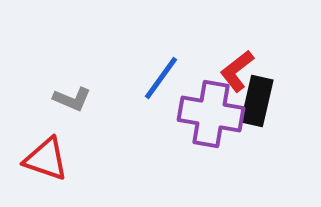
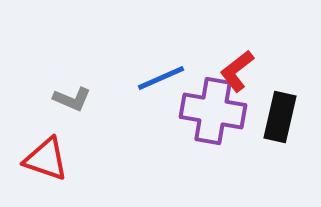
blue line: rotated 30 degrees clockwise
black rectangle: moved 23 px right, 16 px down
purple cross: moved 2 px right, 3 px up
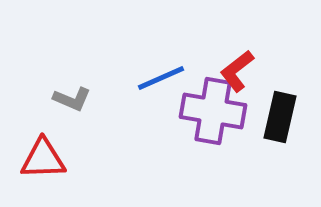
red triangle: moved 3 px left; rotated 21 degrees counterclockwise
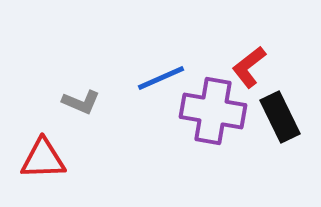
red L-shape: moved 12 px right, 4 px up
gray L-shape: moved 9 px right, 3 px down
black rectangle: rotated 39 degrees counterclockwise
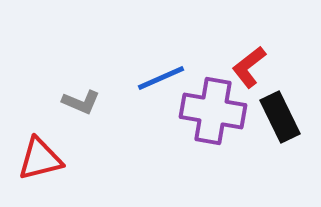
red triangle: moved 3 px left; rotated 12 degrees counterclockwise
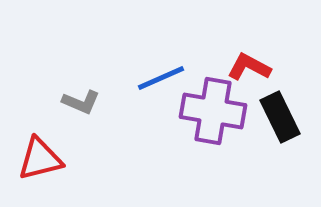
red L-shape: rotated 66 degrees clockwise
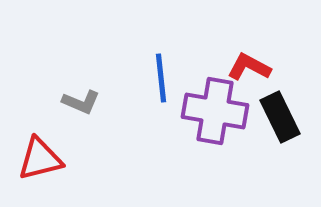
blue line: rotated 72 degrees counterclockwise
purple cross: moved 2 px right
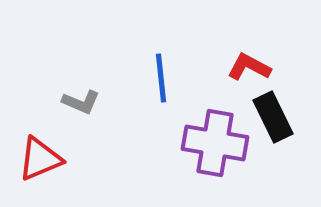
purple cross: moved 32 px down
black rectangle: moved 7 px left
red triangle: rotated 9 degrees counterclockwise
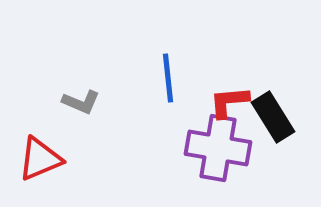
red L-shape: moved 20 px left, 35 px down; rotated 33 degrees counterclockwise
blue line: moved 7 px right
black rectangle: rotated 6 degrees counterclockwise
purple cross: moved 3 px right, 5 px down
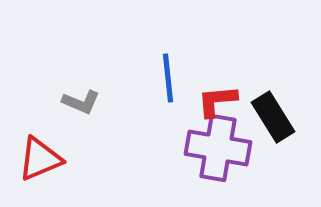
red L-shape: moved 12 px left, 1 px up
